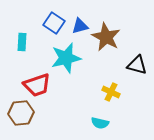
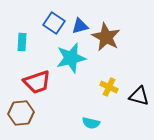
cyan star: moved 5 px right
black triangle: moved 2 px right, 31 px down
red trapezoid: moved 3 px up
yellow cross: moved 2 px left, 5 px up
cyan semicircle: moved 9 px left
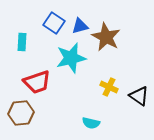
black triangle: rotated 20 degrees clockwise
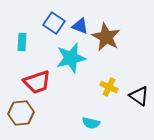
blue triangle: rotated 36 degrees clockwise
